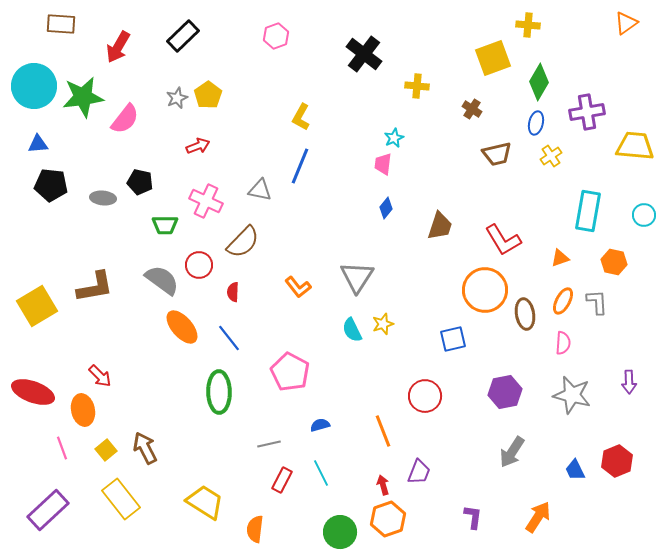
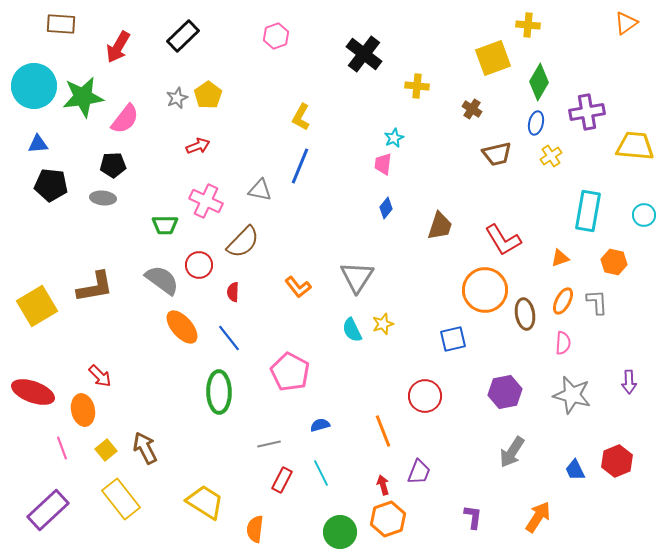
black pentagon at (140, 182): moved 27 px left, 17 px up; rotated 15 degrees counterclockwise
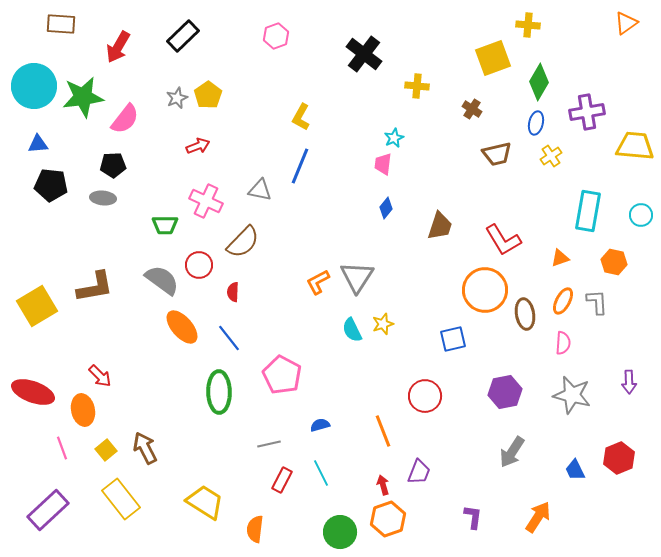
cyan circle at (644, 215): moved 3 px left
orange L-shape at (298, 287): moved 20 px right, 5 px up; rotated 100 degrees clockwise
pink pentagon at (290, 372): moved 8 px left, 3 px down
red hexagon at (617, 461): moved 2 px right, 3 px up
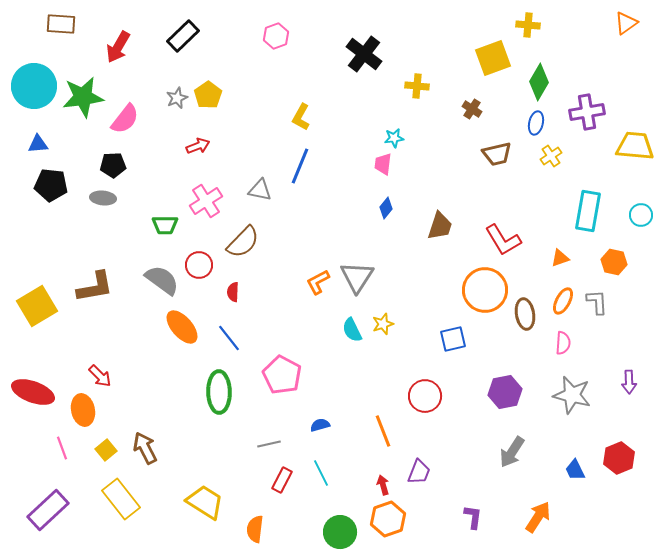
cyan star at (394, 138): rotated 18 degrees clockwise
pink cross at (206, 201): rotated 32 degrees clockwise
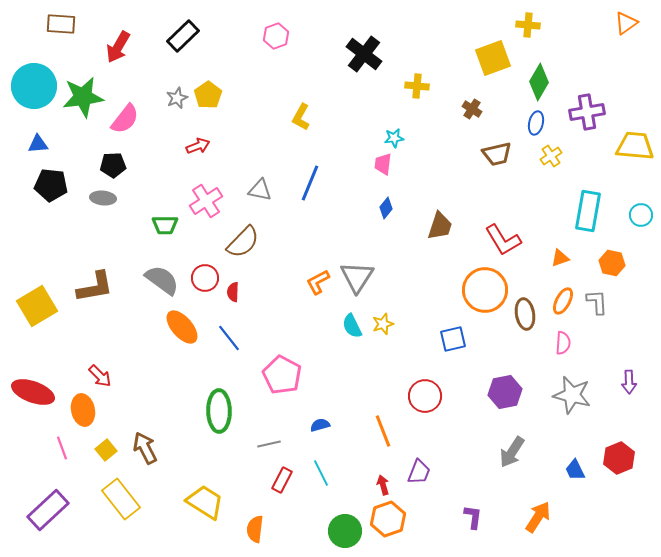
blue line at (300, 166): moved 10 px right, 17 px down
orange hexagon at (614, 262): moved 2 px left, 1 px down
red circle at (199, 265): moved 6 px right, 13 px down
cyan semicircle at (352, 330): moved 4 px up
green ellipse at (219, 392): moved 19 px down
green circle at (340, 532): moved 5 px right, 1 px up
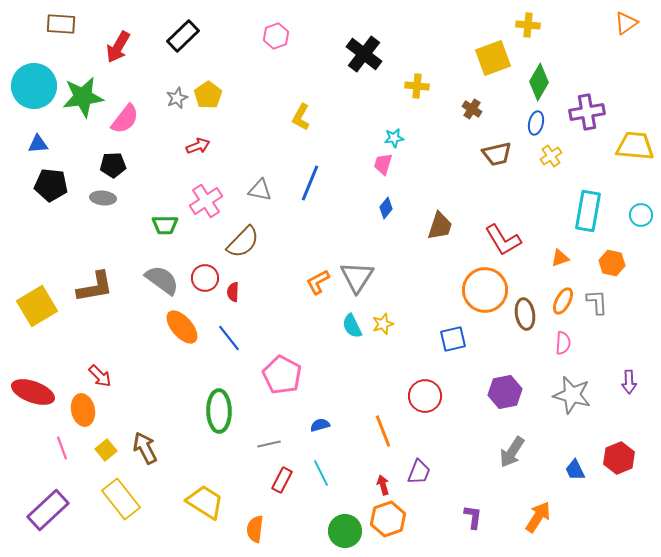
pink trapezoid at (383, 164): rotated 10 degrees clockwise
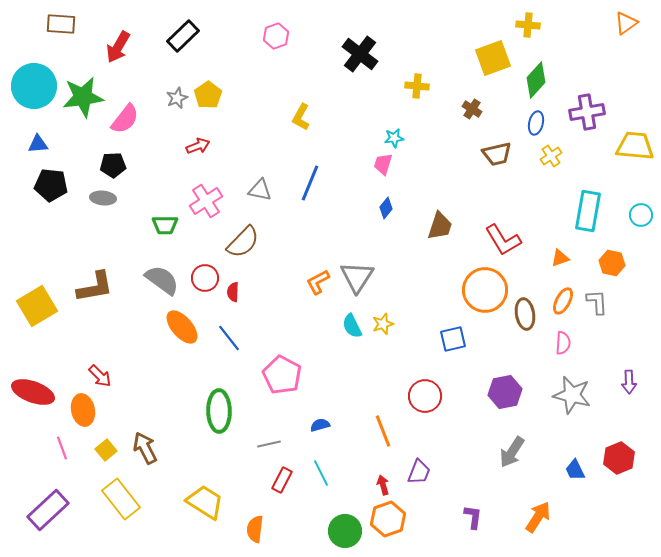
black cross at (364, 54): moved 4 px left
green diamond at (539, 82): moved 3 px left, 2 px up; rotated 12 degrees clockwise
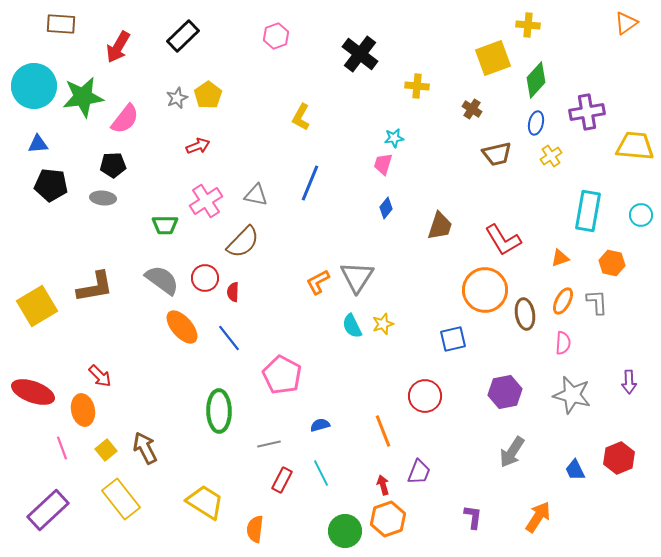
gray triangle at (260, 190): moved 4 px left, 5 px down
